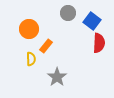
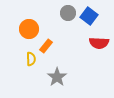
blue square: moved 3 px left, 5 px up
red semicircle: rotated 90 degrees clockwise
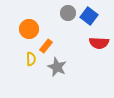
gray star: moved 10 px up; rotated 12 degrees counterclockwise
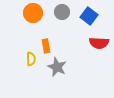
gray circle: moved 6 px left, 1 px up
orange circle: moved 4 px right, 16 px up
orange rectangle: rotated 48 degrees counterclockwise
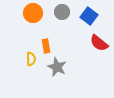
red semicircle: rotated 36 degrees clockwise
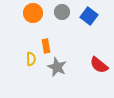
red semicircle: moved 22 px down
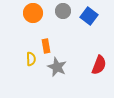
gray circle: moved 1 px right, 1 px up
red semicircle: rotated 108 degrees counterclockwise
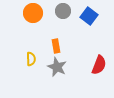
orange rectangle: moved 10 px right
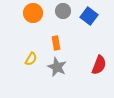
orange rectangle: moved 3 px up
yellow semicircle: rotated 32 degrees clockwise
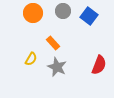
orange rectangle: moved 3 px left; rotated 32 degrees counterclockwise
